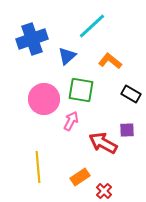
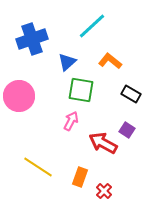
blue triangle: moved 6 px down
pink circle: moved 25 px left, 3 px up
purple square: rotated 35 degrees clockwise
yellow line: rotated 52 degrees counterclockwise
orange rectangle: rotated 36 degrees counterclockwise
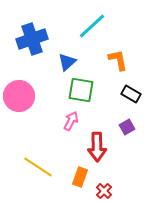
orange L-shape: moved 8 px right, 1 px up; rotated 40 degrees clockwise
purple square: moved 3 px up; rotated 28 degrees clockwise
red arrow: moved 6 px left, 4 px down; rotated 120 degrees counterclockwise
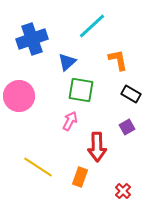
pink arrow: moved 1 px left
red cross: moved 19 px right
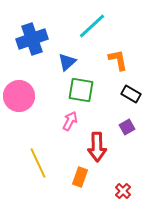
yellow line: moved 4 px up; rotated 32 degrees clockwise
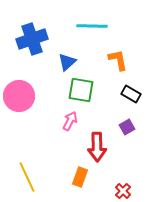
cyan line: rotated 44 degrees clockwise
yellow line: moved 11 px left, 14 px down
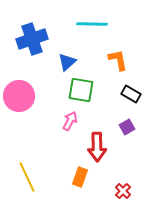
cyan line: moved 2 px up
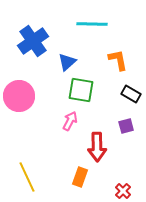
blue cross: moved 1 px right, 2 px down; rotated 16 degrees counterclockwise
purple square: moved 1 px left, 1 px up; rotated 14 degrees clockwise
